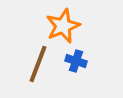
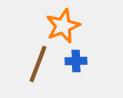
blue cross: rotated 20 degrees counterclockwise
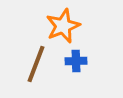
brown line: moved 2 px left
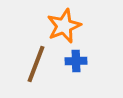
orange star: moved 1 px right
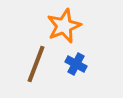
blue cross: moved 3 px down; rotated 30 degrees clockwise
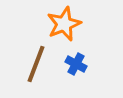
orange star: moved 2 px up
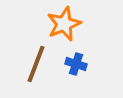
blue cross: rotated 10 degrees counterclockwise
